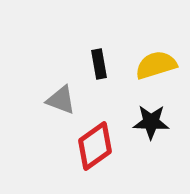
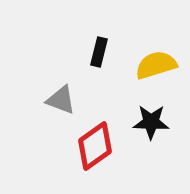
black rectangle: moved 12 px up; rotated 24 degrees clockwise
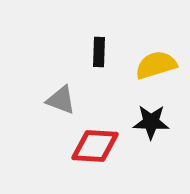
black rectangle: rotated 12 degrees counterclockwise
red diamond: rotated 39 degrees clockwise
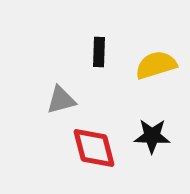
gray triangle: rotated 36 degrees counterclockwise
black star: moved 1 px right, 14 px down
red diamond: moved 1 px left, 2 px down; rotated 72 degrees clockwise
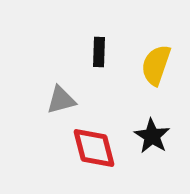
yellow semicircle: rotated 54 degrees counterclockwise
black star: rotated 30 degrees clockwise
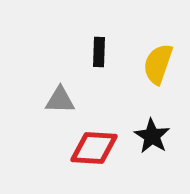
yellow semicircle: moved 2 px right, 1 px up
gray triangle: moved 1 px left; rotated 16 degrees clockwise
red diamond: rotated 72 degrees counterclockwise
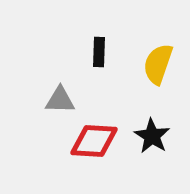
red diamond: moved 7 px up
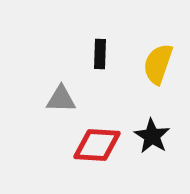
black rectangle: moved 1 px right, 2 px down
gray triangle: moved 1 px right, 1 px up
red diamond: moved 3 px right, 4 px down
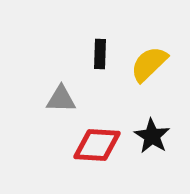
yellow semicircle: moved 9 px left; rotated 27 degrees clockwise
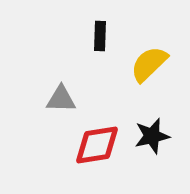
black rectangle: moved 18 px up
black star: rotated 27 degrees clockwise
red diamond: rotated 12 degrees counterclockwise
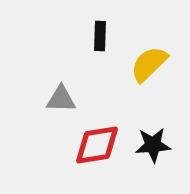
black star: moved 1 px right, 9 px down; rotated 9 degrees clockwise
